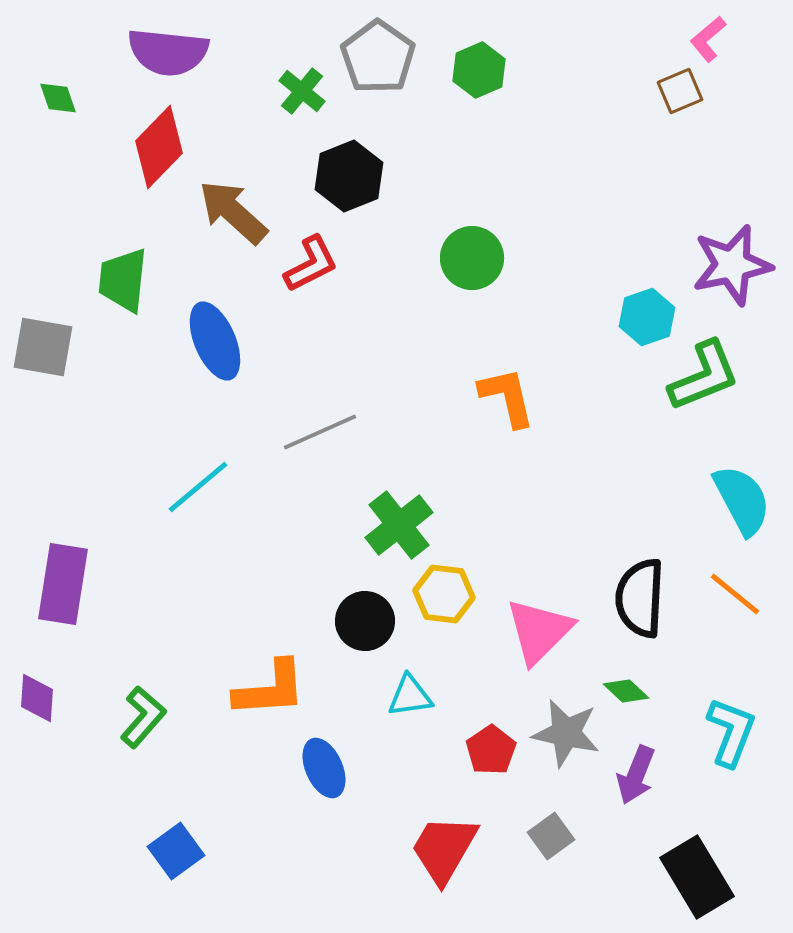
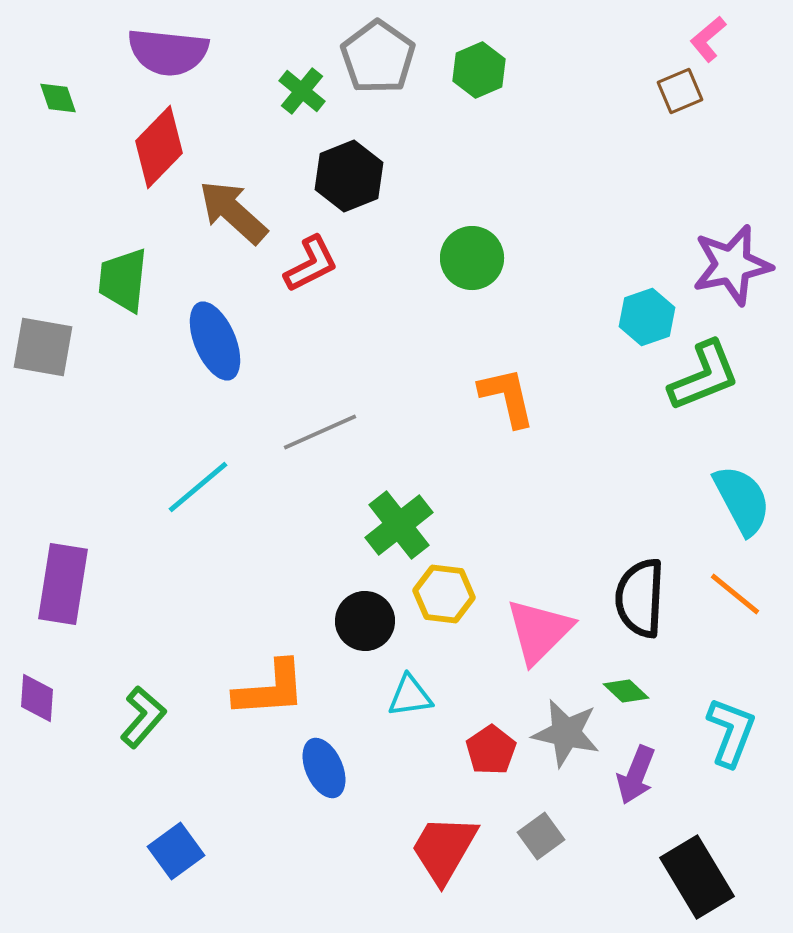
gray square at (551, 836): moved 10 px left
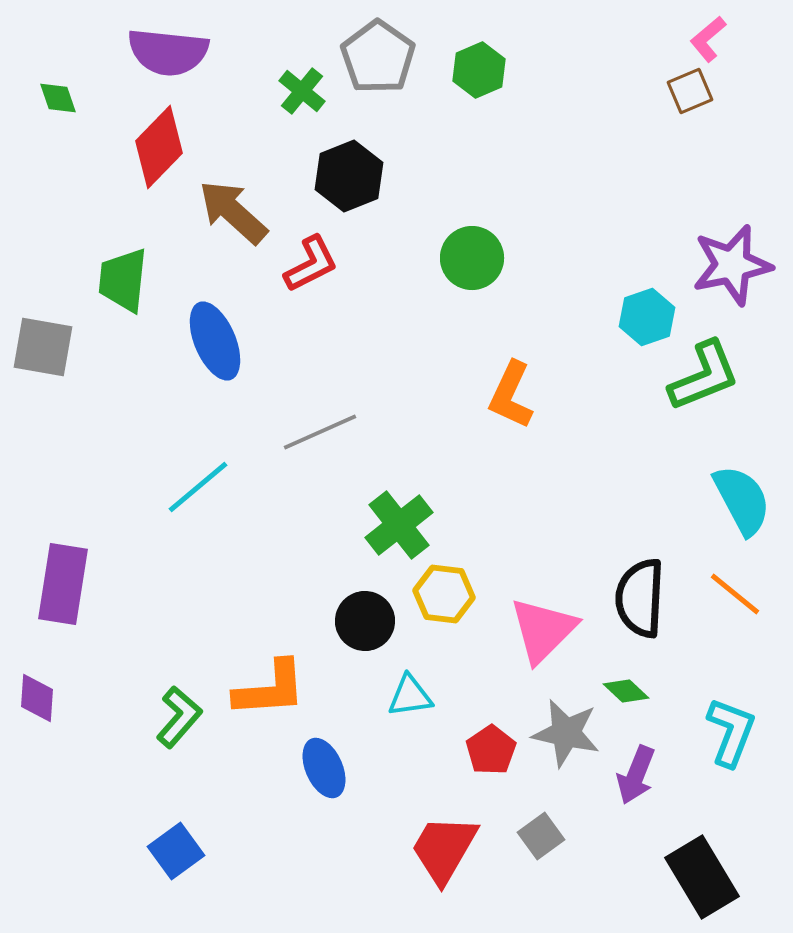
brown square at (680, 91): moved 10 px right
orange L-shape at (507, 397): moved 4 px right, 2 px up; rotated 142 degrees counterclockwise
pink triangle at (539, 631): moved 4 px right, 1 px up
green L-shape at (143, 717): moved 36 px right
black rectangle at (697, 877): moved 5 px right
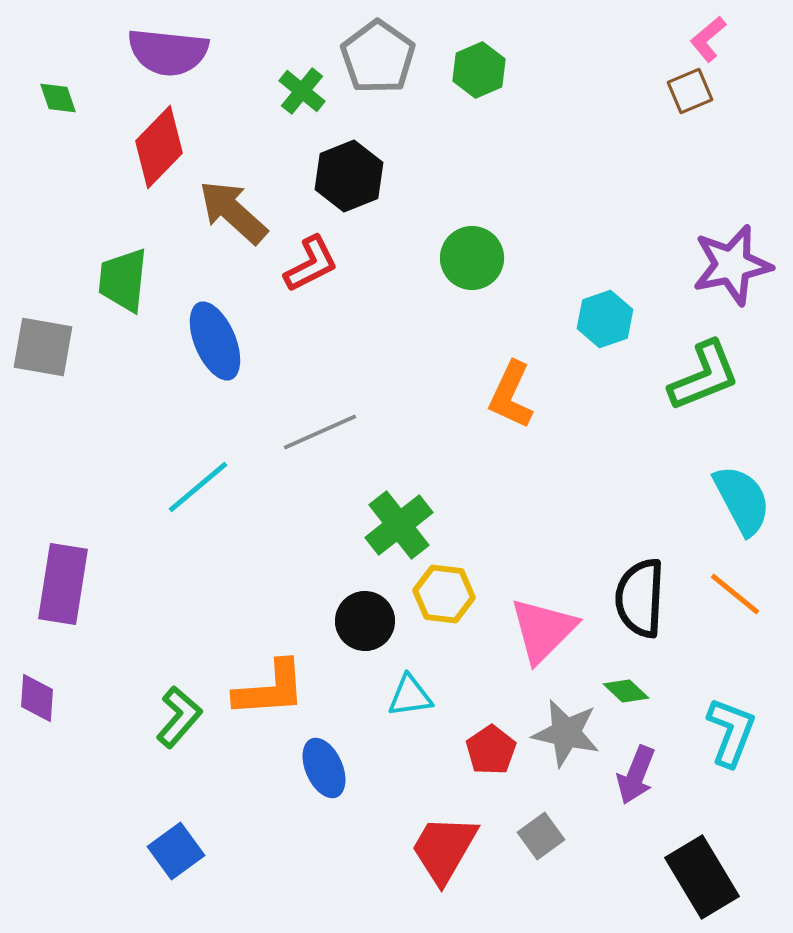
cyan hexagon at (647, 317): moved 42 px left, 2 px down
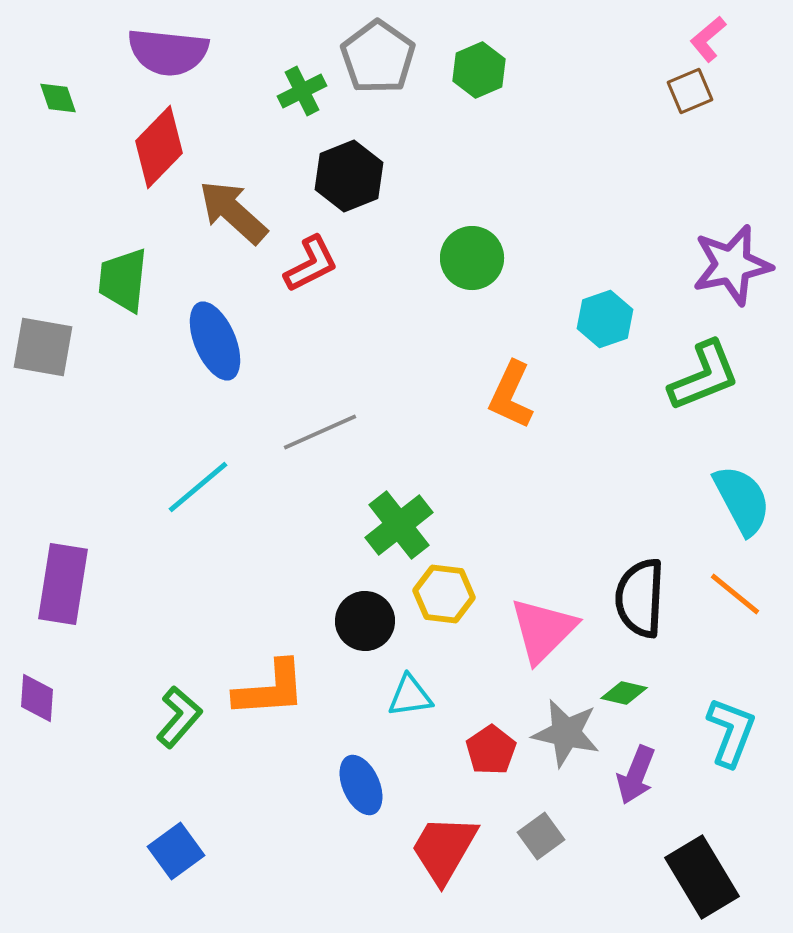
green cross at (302, 91): rotated 24 degrees clockwise
green diamond at (626, 691): moved 2 px left, 2 px down; rotated 30 degrees counterclockwise
blue ellipse at (324, 768): moved 37 px right, 17 px down
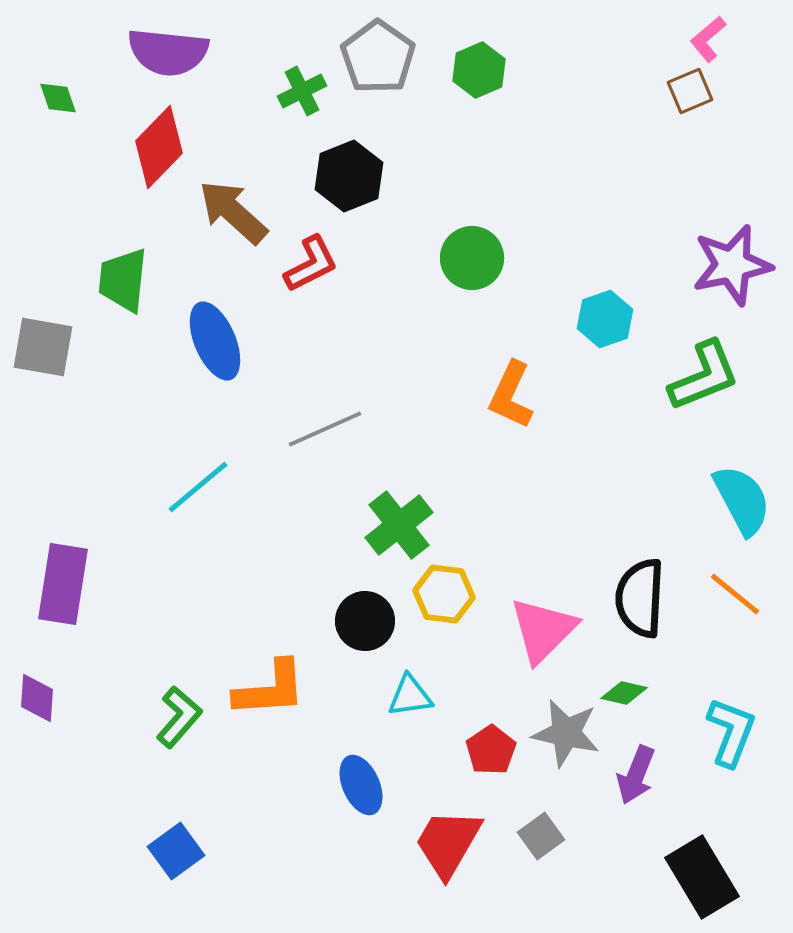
gray line at (320, 432): moved 5 px right, 3 px up
red trapezoid at (444, 849): moved 4 px right, 6 px up
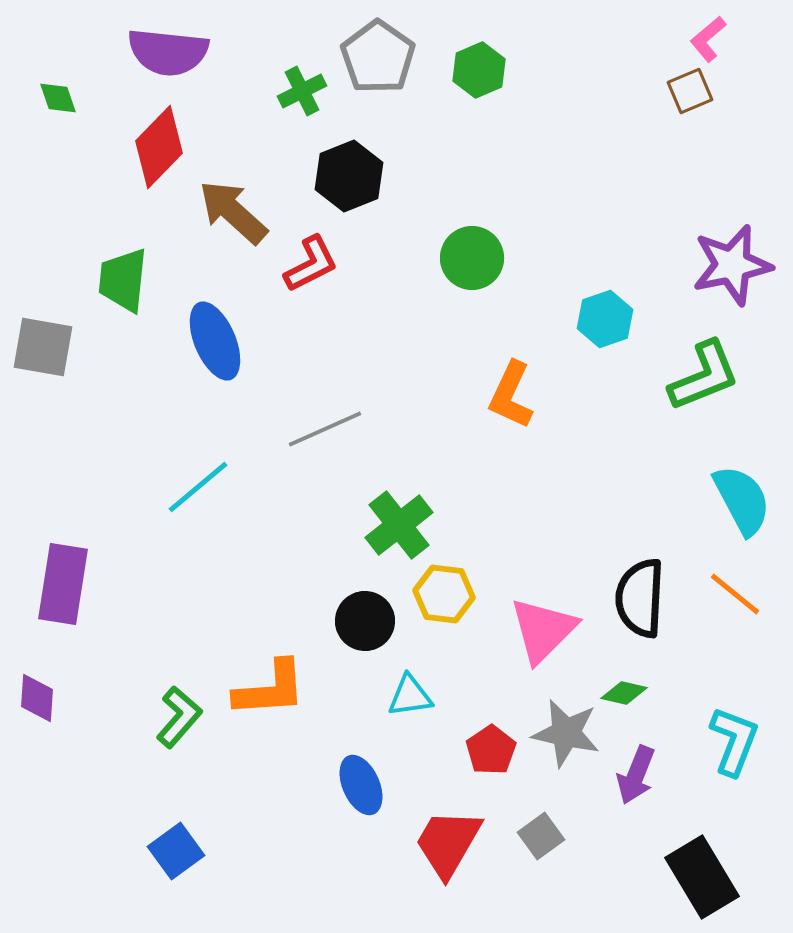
cyan L-shape at (731, 732): moved 3 px right, 9 px down
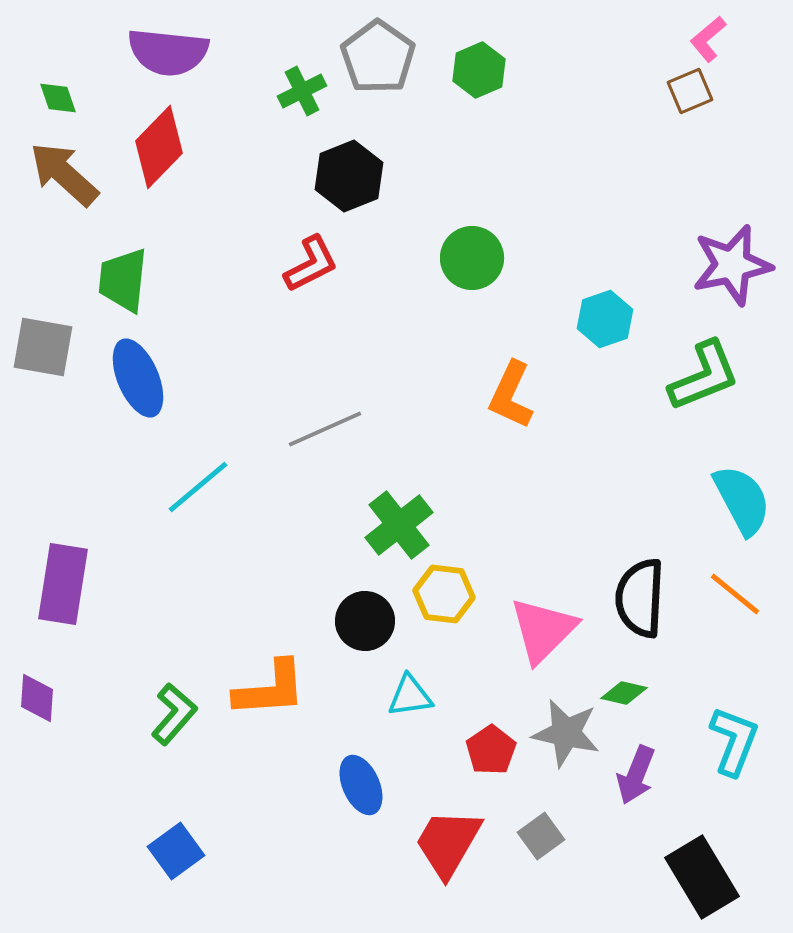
brown arrow at (233, 212): moved 169 px left, 38 px up
blue ellipse at (215, 341): moved 77 px left, 37 px down
green L-shape at (179, 717): moved 5 px left, 3 px up
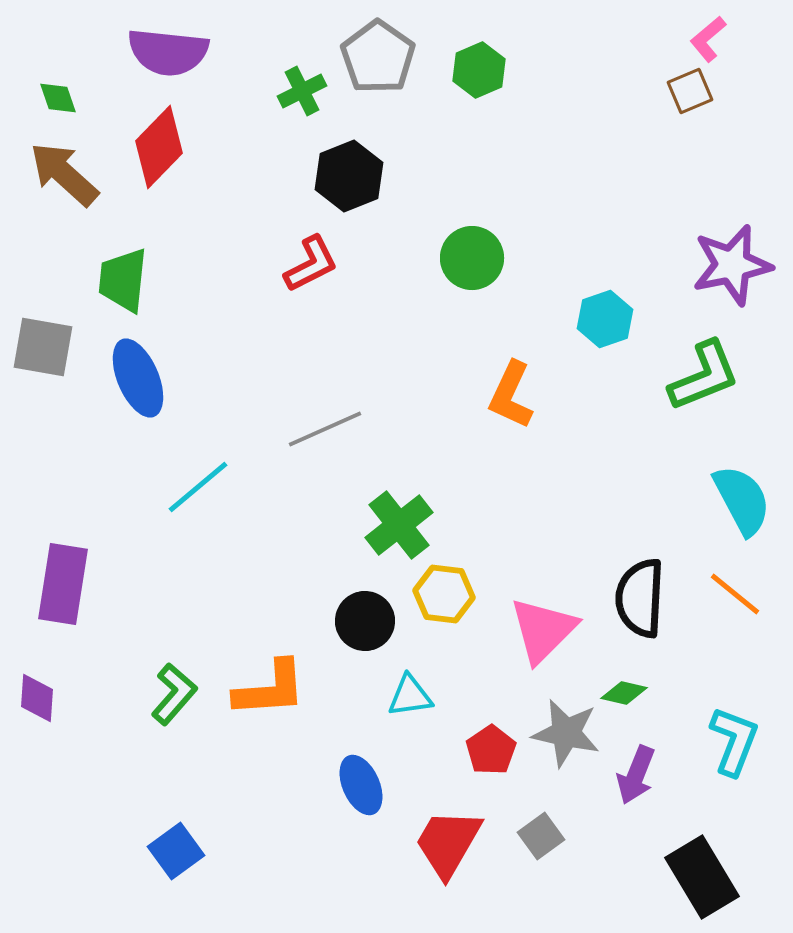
green L-shape at (174, 714): moved 20 px up
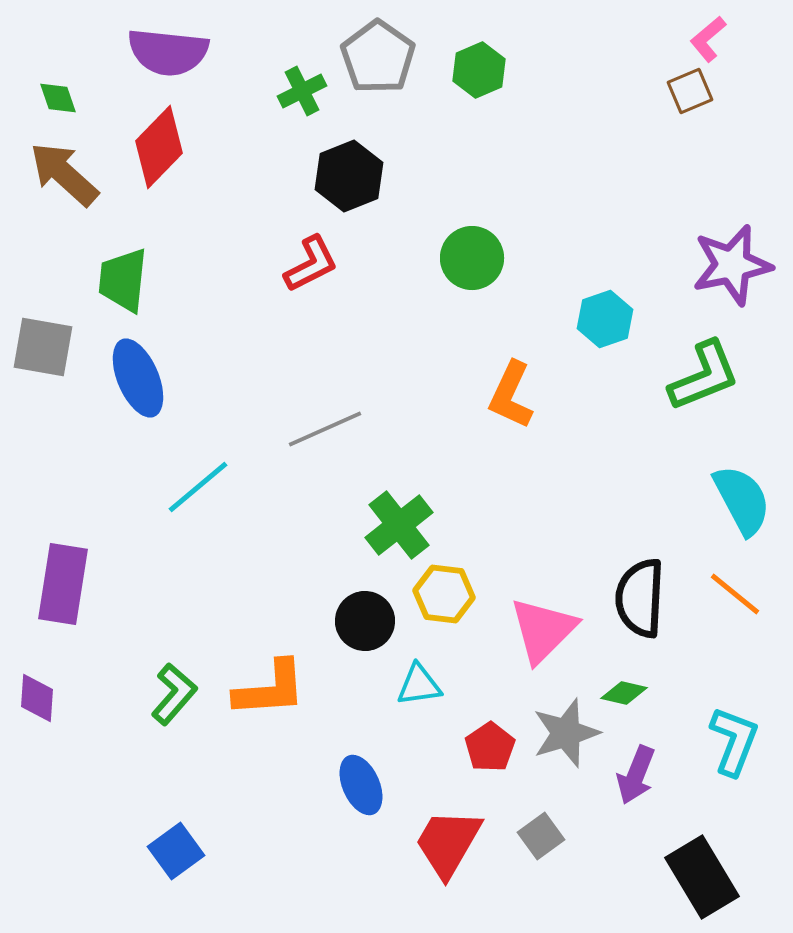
cyan triangle at (410, 696): moved 9 px right, 11 px up
gray star at (566, 733): rotated 30 degrees counterclockwise
red pentagon at (491, 750): moved 1 px left, 3 px up
